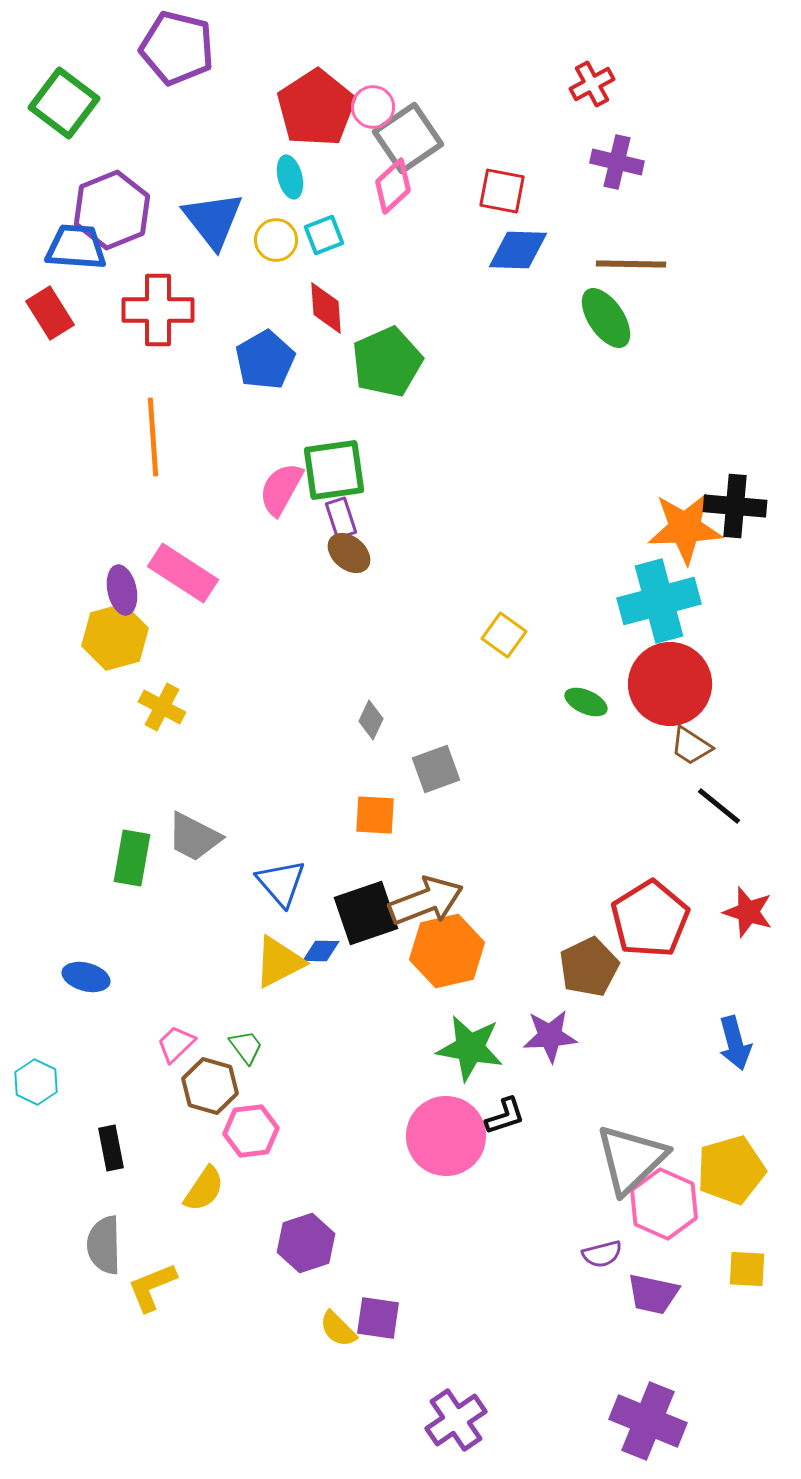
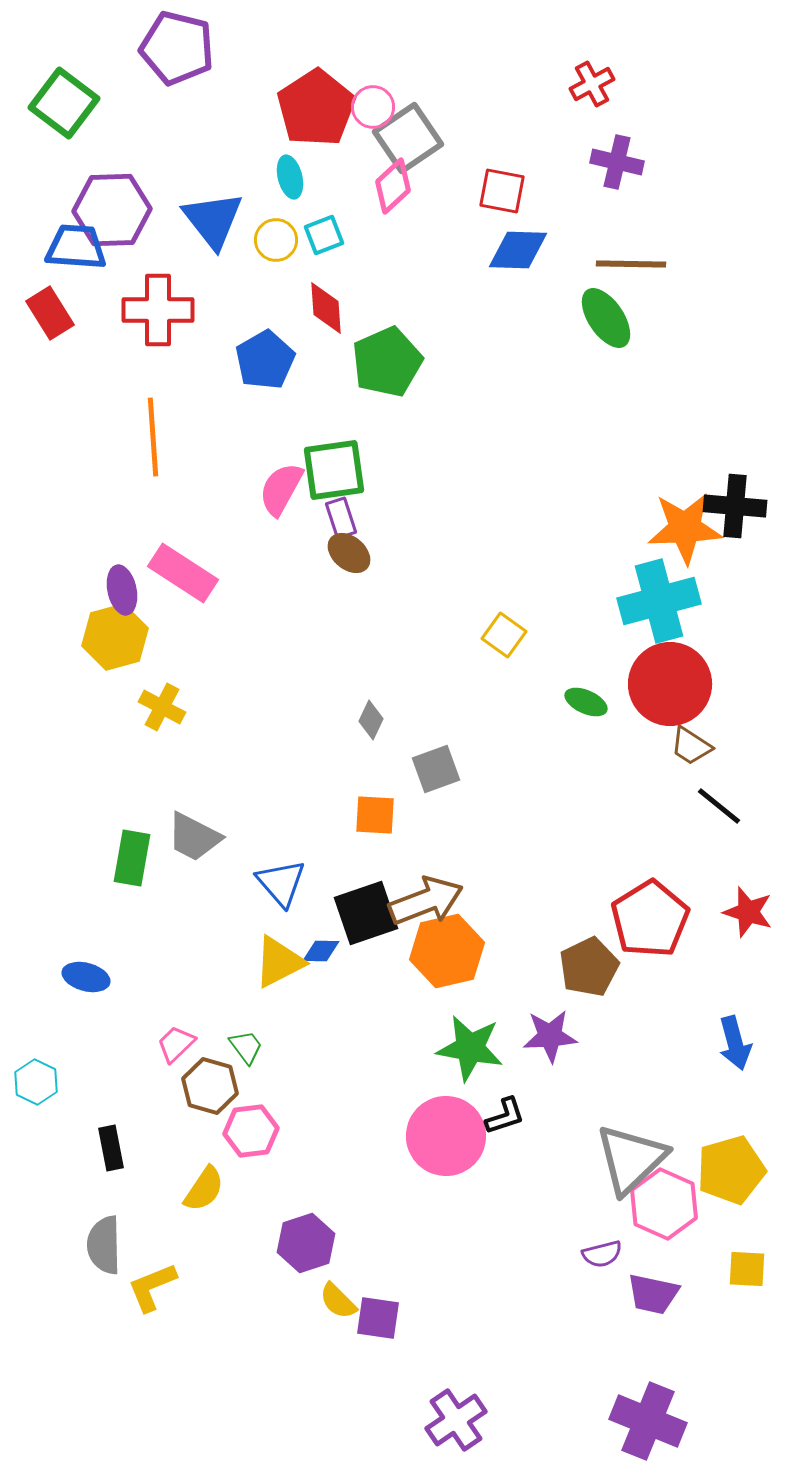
purple hexagon at (112, 210): rotated 20 degrees clockwise
yellow semicircle at (338, 1329): moved 28 px up
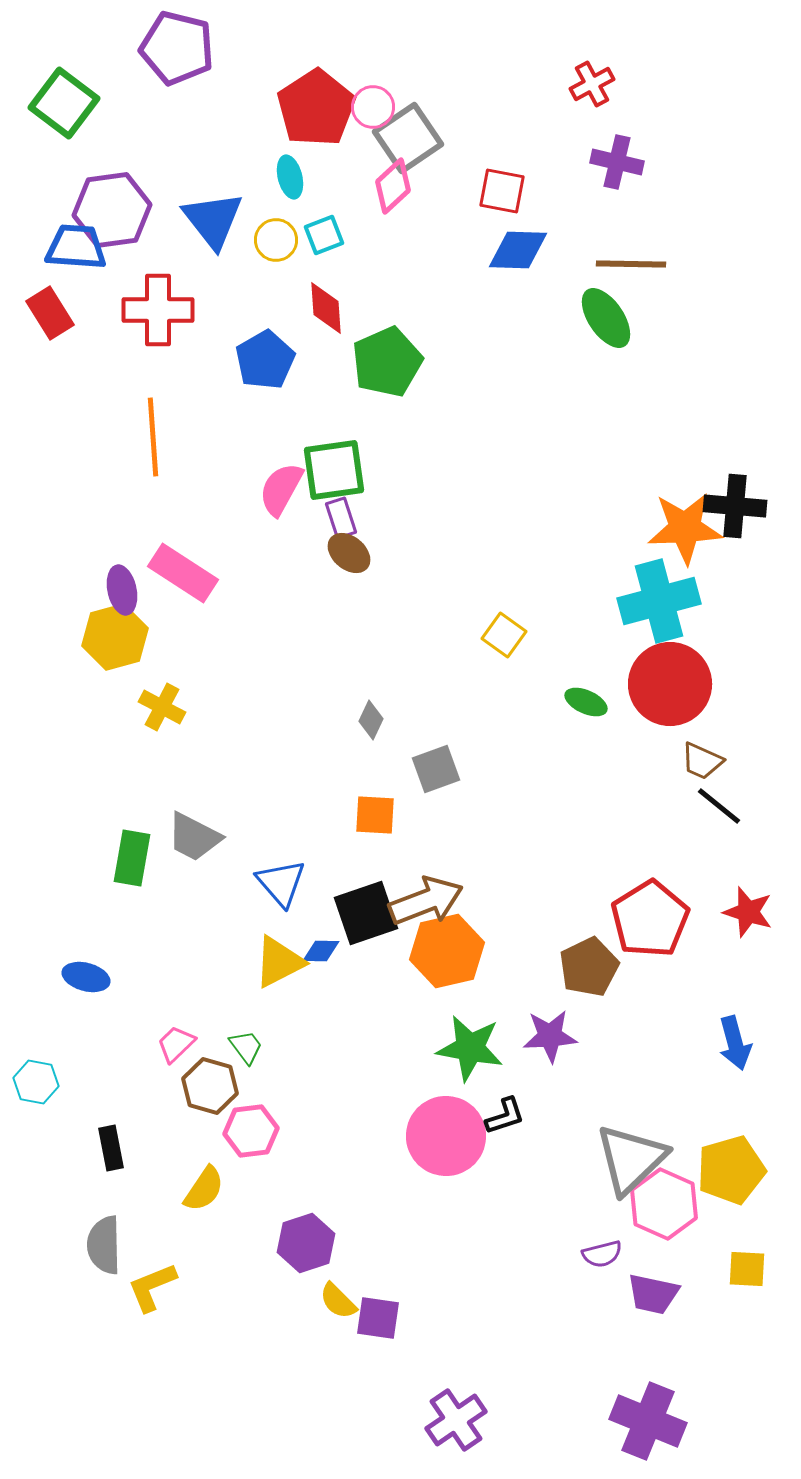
purple hexagon at (112, 210): rotated 6 degrees counterclockwise
brown trapezoid at (691, 746): moved 11 px right, 15 px down; rotated 9 degrees counterclockwise
cyan hexagon at (36, 1082): rotated 15 degrees counterclockwise
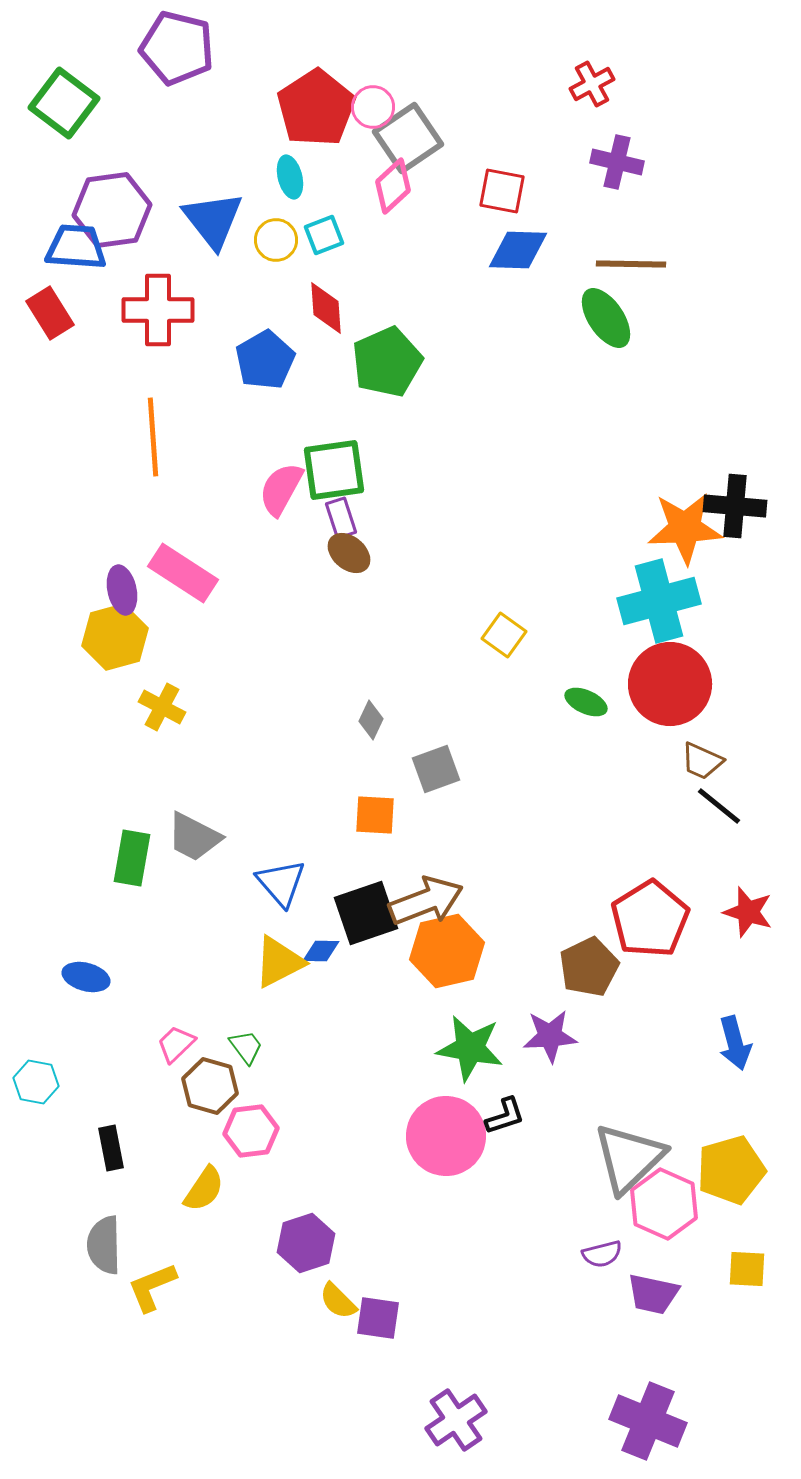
gray triangle at (631, 1159): moved 2 px left, 1 px up
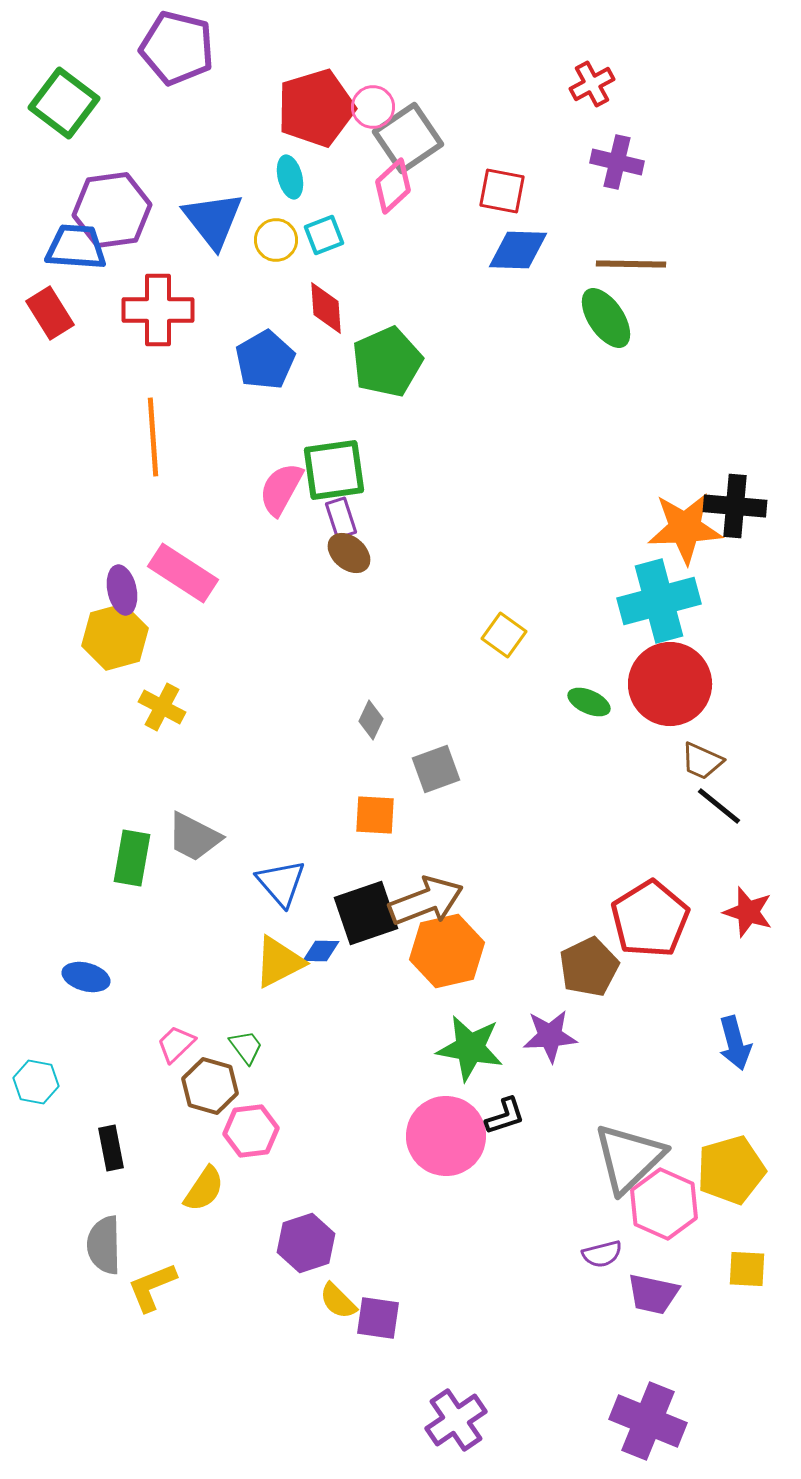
red pentagon at (316, 108): rotated 16 degrees clockwise
green ellipse at (586, 702): moved 3 px right
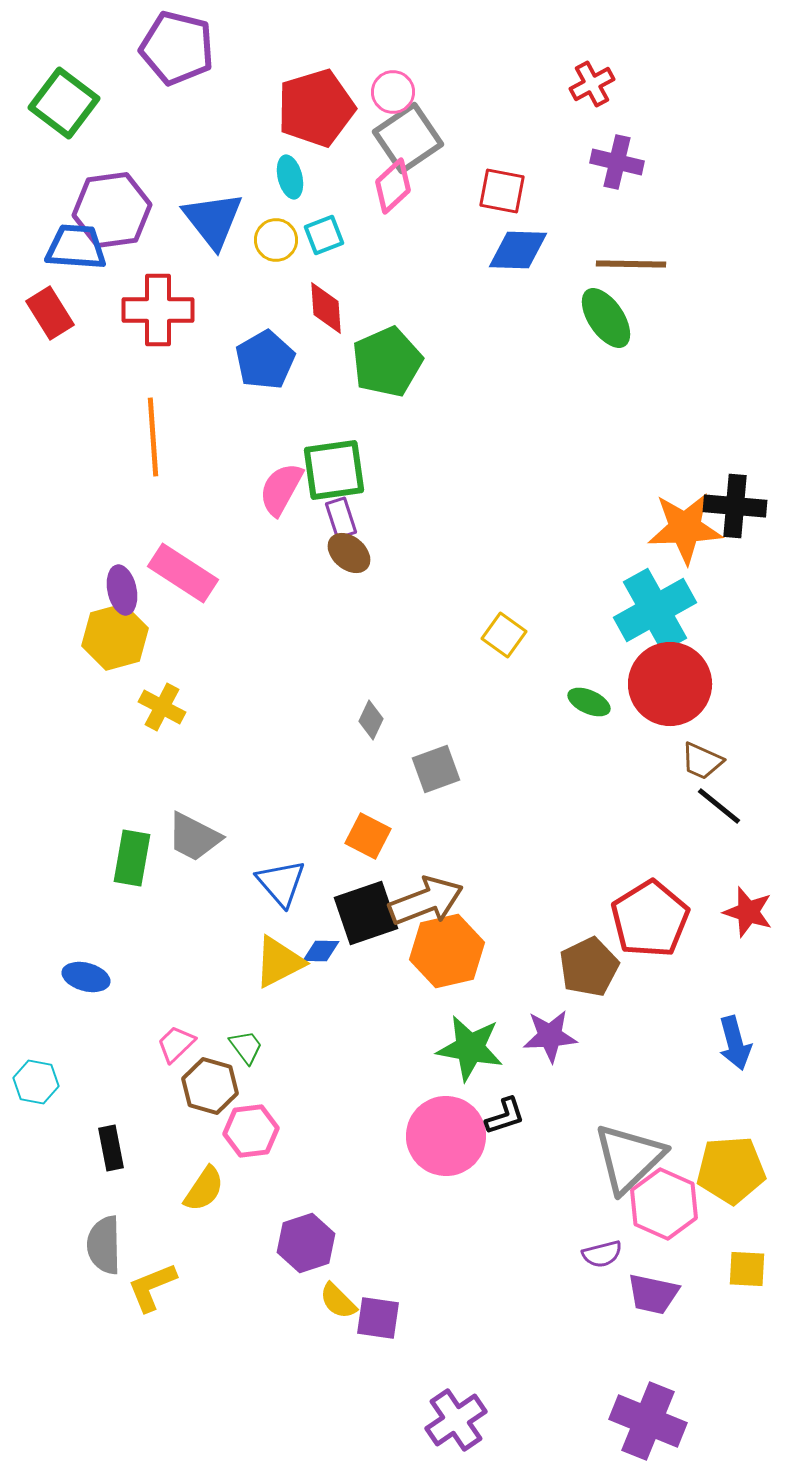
pink circle at (373, 107): moved 20 px right, 15 px up
cyan cross at (659, 601): moved 4 px left, 9 px down; rotated 14 degrees counterclockwise
orange square at (375, 815): moved 7 px left, 21 px down; rotated 24 degrees clockwise
yellow pentagon at (731, 1170): rotated 12 degrees clockwise
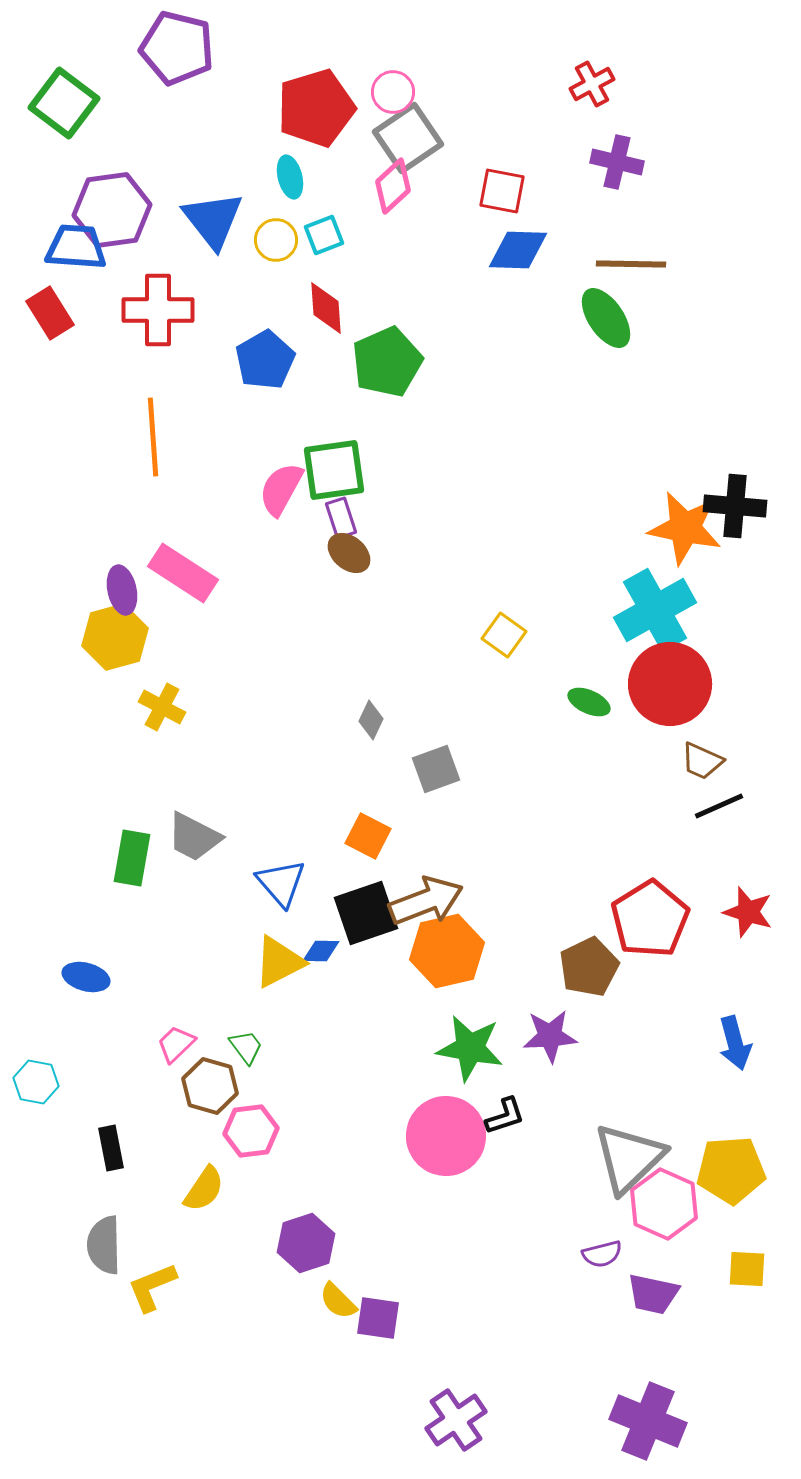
orange star at (685, 528): rotated 14 degrees clockwise
black line at (719, 806): rotated 63 degrees counterclockwise
